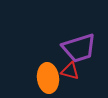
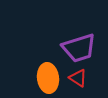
red triangle: moved 8 px right, 7 px down; rotated 18 degrees clockwise
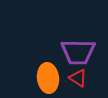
purple trapezoid: moved 1 px left, 4 px down; rotated 18 degrees clockwise
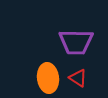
purple trapezoid: moved 2 px left, 10 px up
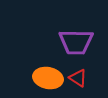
orange ellipse: rotated 72 degrees counterclockwise
